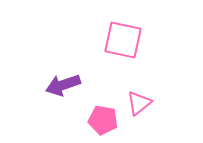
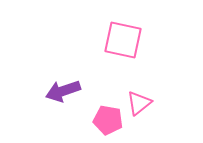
purple arrow: moved 6 px down
pink pentagon: moved 5 px right
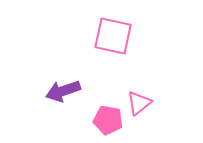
pink square: moved 10 px left, 4 px up
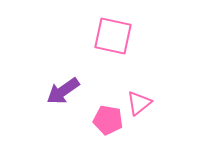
purple arrow: rotated 16 degrees counterclockwise
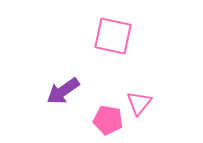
pink triangle: rotated 12 degrees counterclockwise
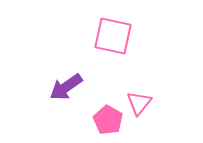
purple arrow: moved 3 px right, 4 px up
pink pentagon: rotated 20 degrees clockwise
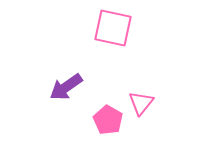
pink square: moved 8 px up
pink triangle: moved 2 px right
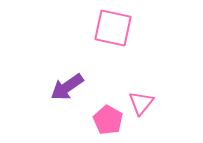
purple arrow: moved 1 px right
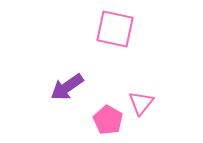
pink square: moved 2 px right, 1 px down
